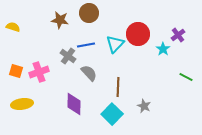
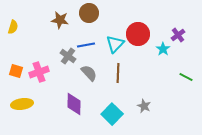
yellow semicircle: rotated 88 degrees clockwise
brown line: moved 14 px up
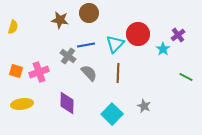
purple diamond: moved 7 px left, 1 px up
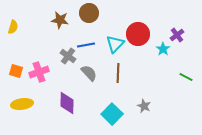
purple cross: moved 1 px left
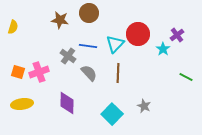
blue line: moved 2 px right, 1 px down; rotated 18 degrees clockwise
orange square: moved 2 px right, 1 px down
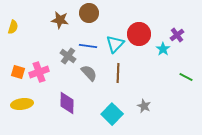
red circle: moved 1 px right
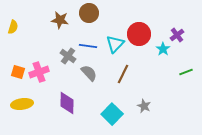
brown line: moved 5 px right, 1 px down; rotated 24 degrees clockwise
green line: moved 5 px up; rotated 48 degrees counterclockwise
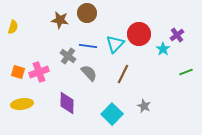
brown circle: moved 2 px left
